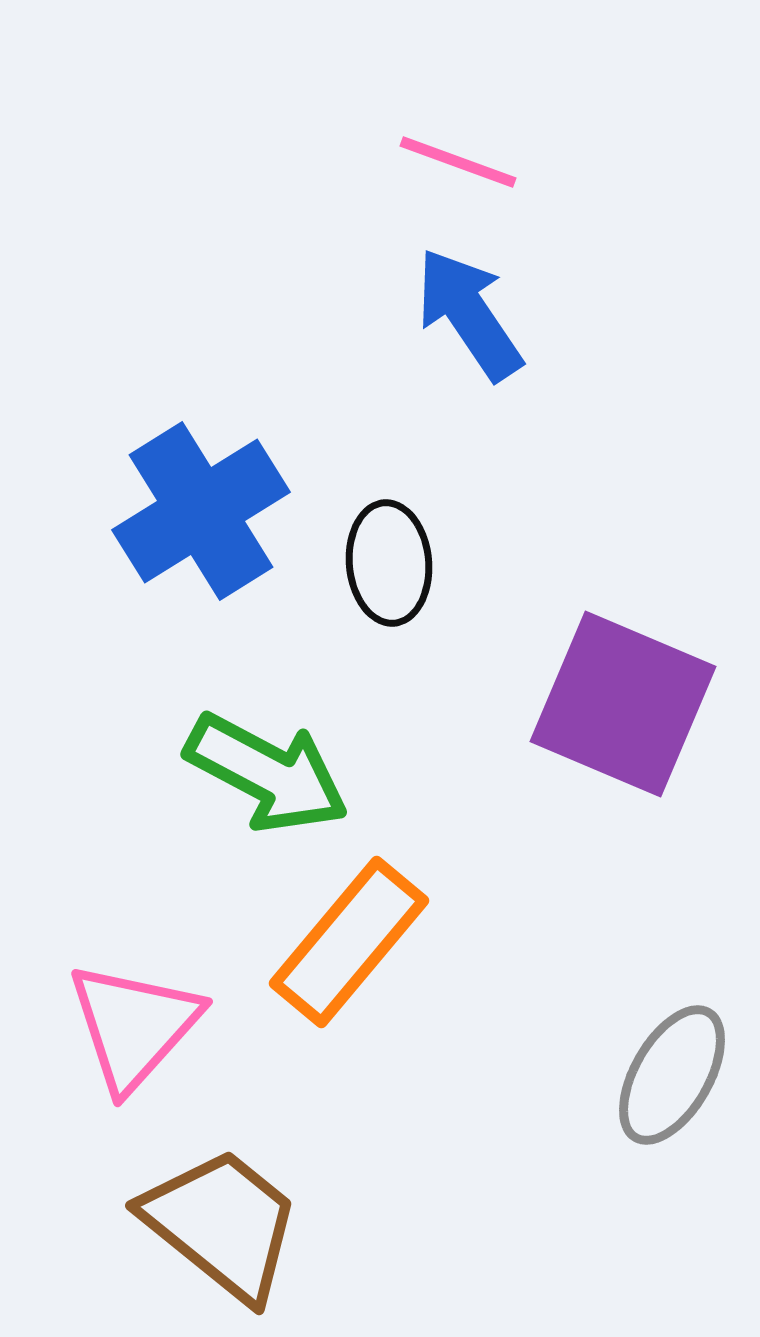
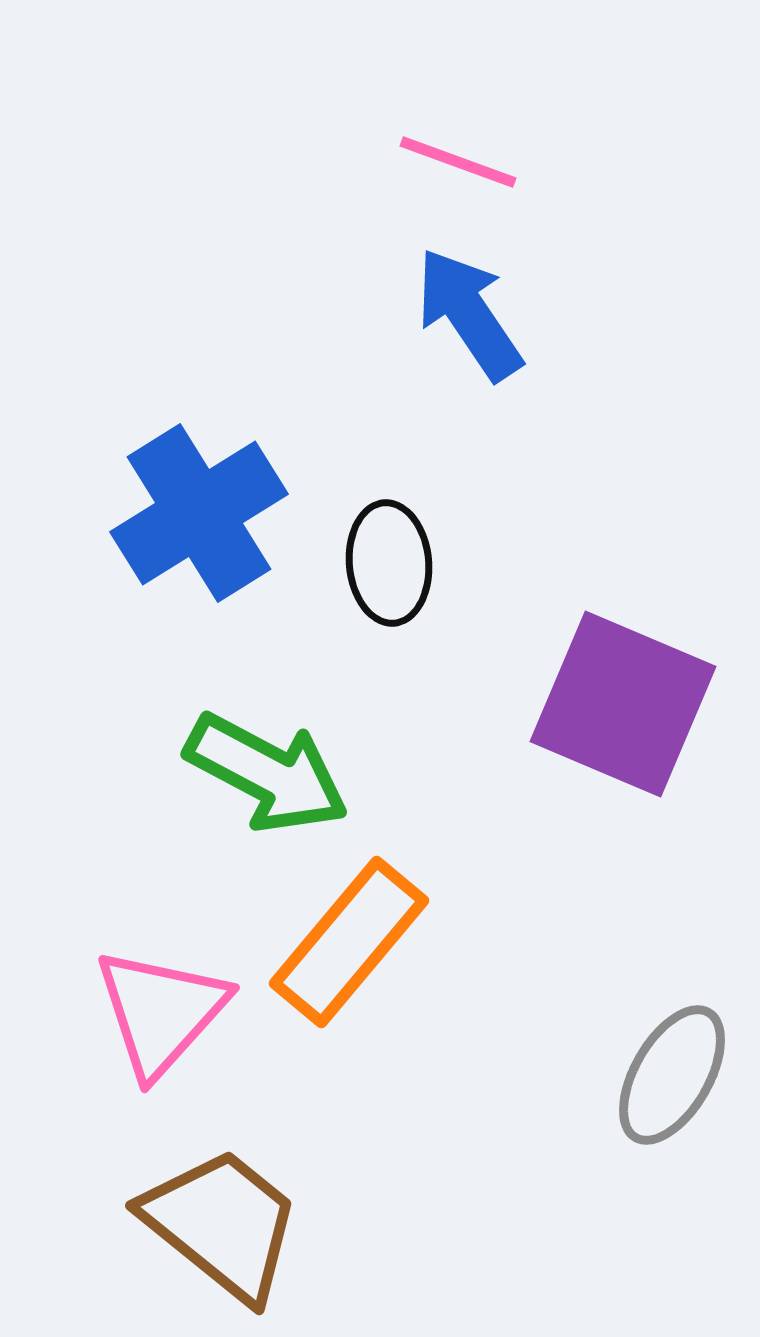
blue cross: moved 2 px left, 2 px down
pink triangle: moved 27 px right, 14 px up
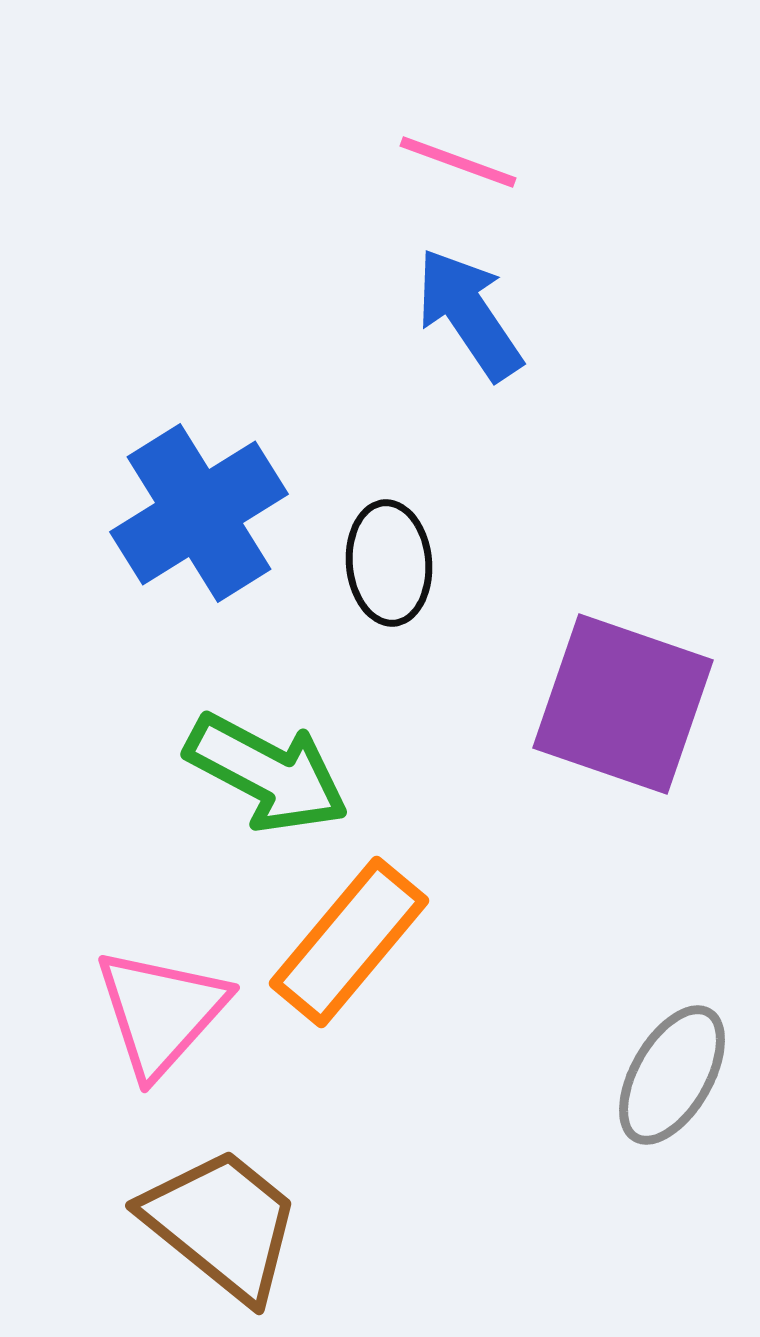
purple square: rotated 4 degrees counterclockwise
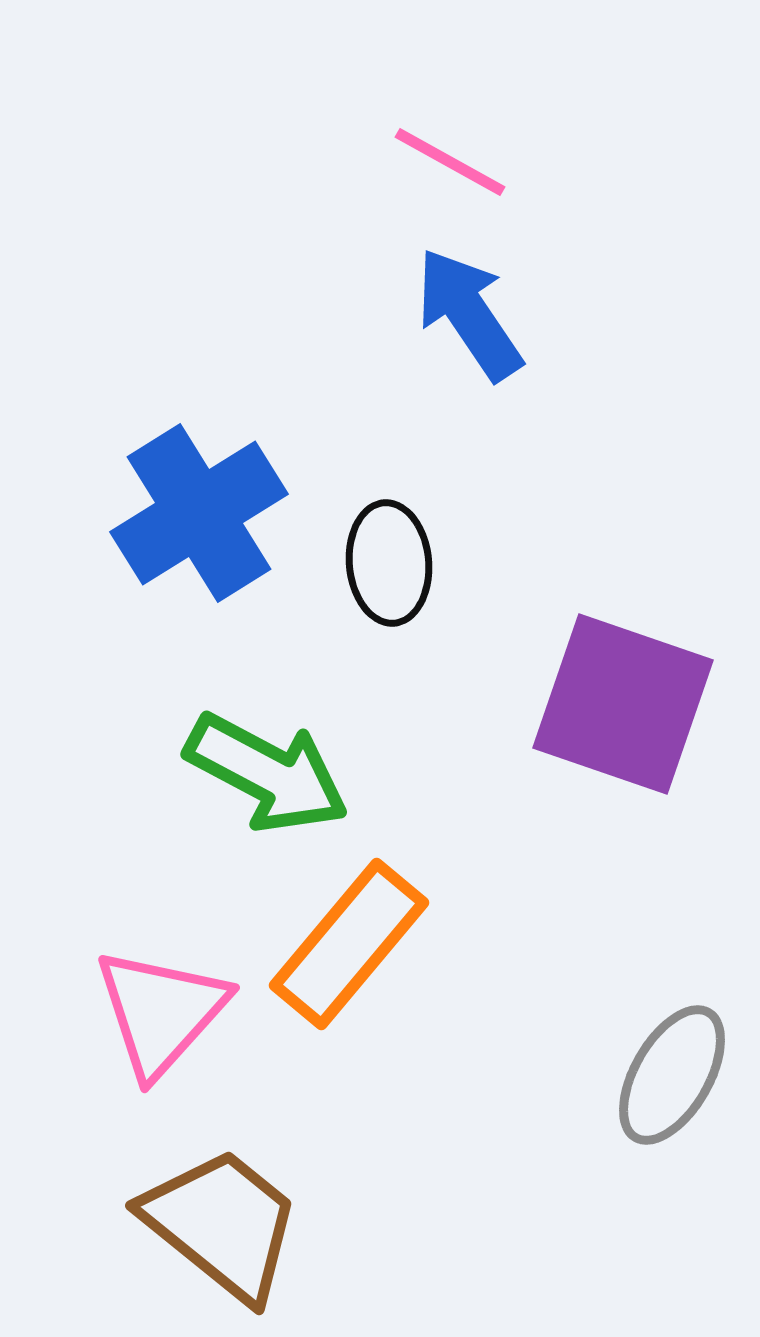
pink line: moved 8 px left; rotated 9 degrees clockwise
orange rectangle: moved 2 px down
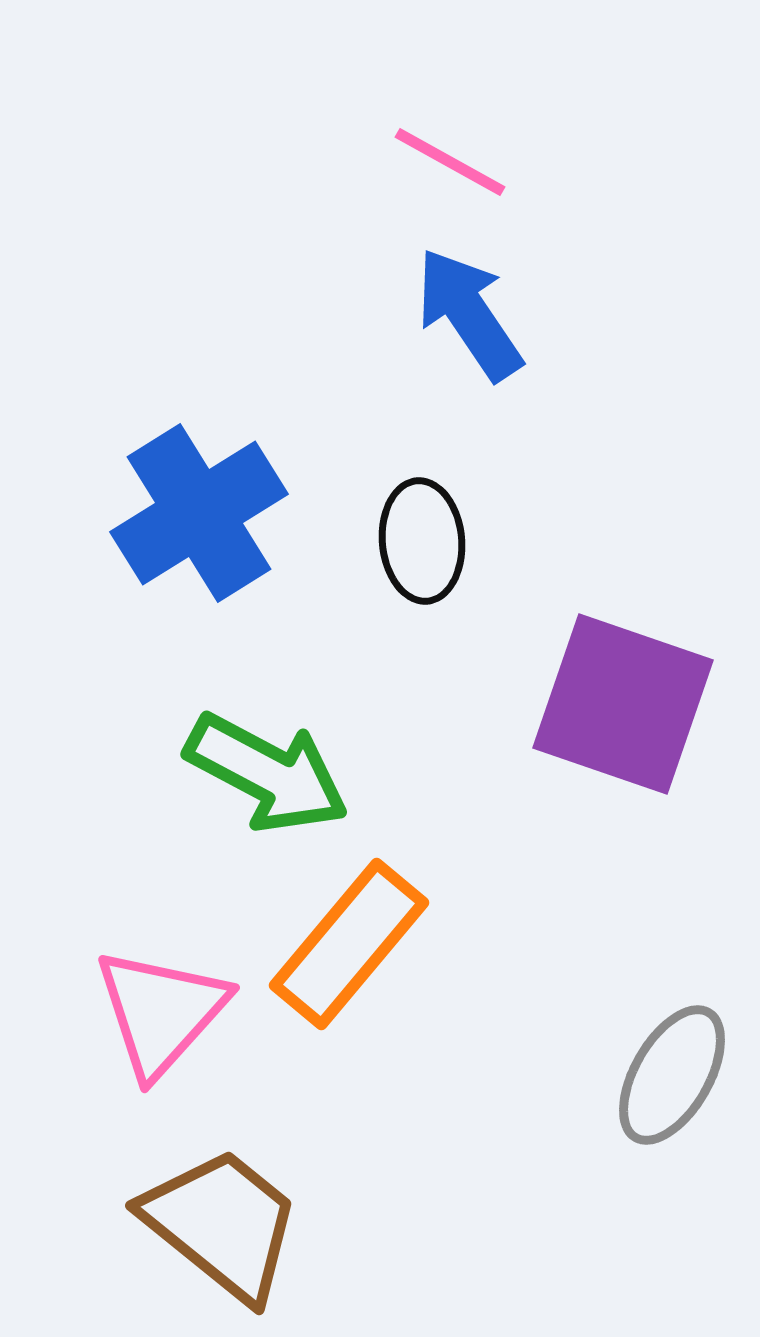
black ellipse: moved 33 px right, 22 px up
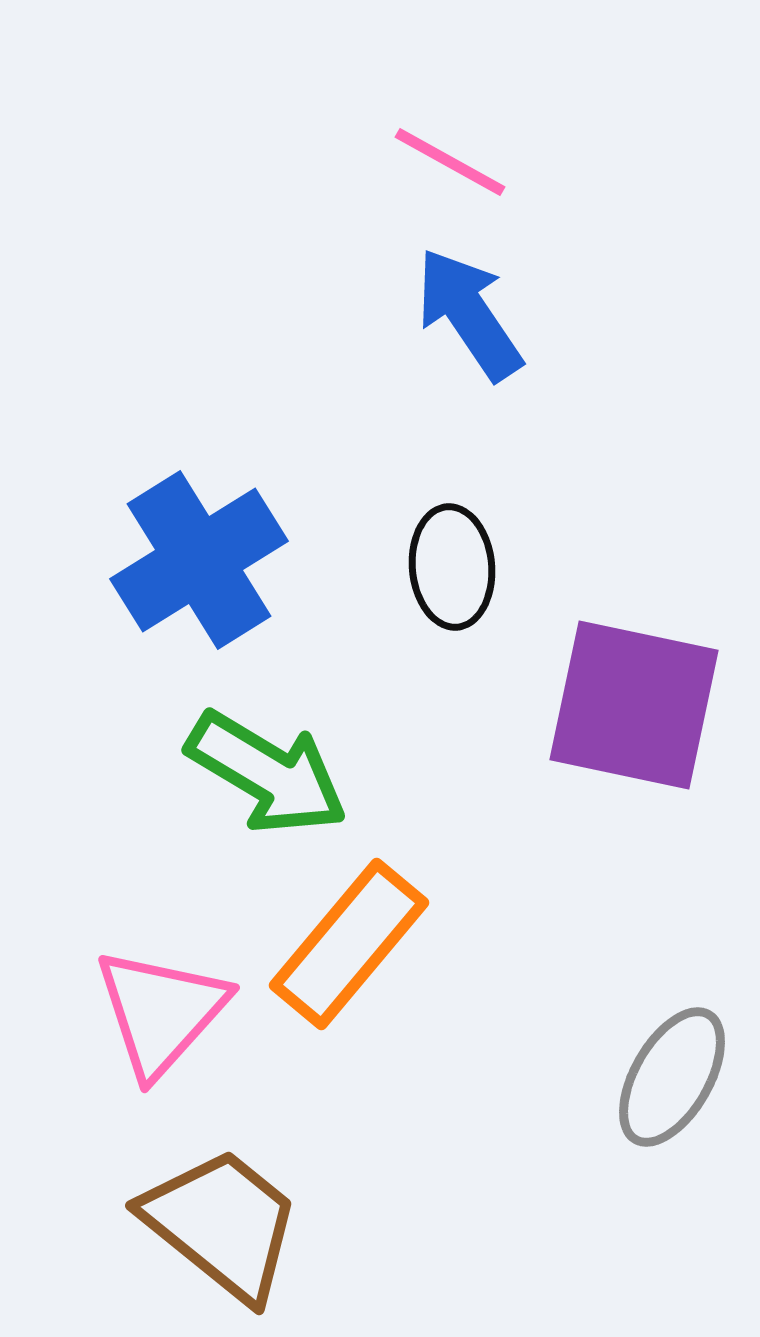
blue cross: moved 47 px down
black ellipse: moved 30 px right, 26 px down
purple square: moved 11 px right, 1 px down; rotated 7 degrees counterclockwise
green arrow: rotated 3 degrees clockwise
gray ellipse: moved 2 px down
